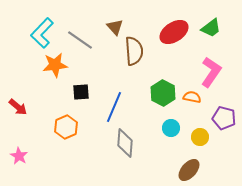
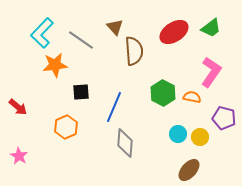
gray line: moved 1 px right
cyan circle: moved 7 px right, 6 px down
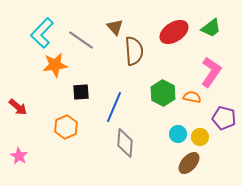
brown ellipse: moved 7 px up
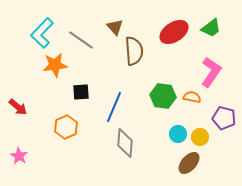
green hexagon: moved 3 px down; rotated 20 degrees counterclockwise
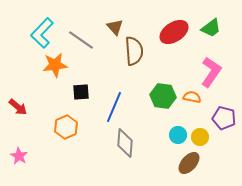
cyan circle: moved 1 px down
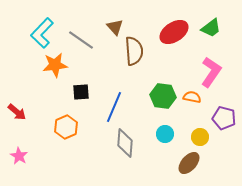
red arrow: moved 1 px left, 5 px down
cyan circle: moved 13 px left, 1 px up
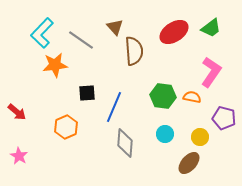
black square: moved 6 px right, 1 px down
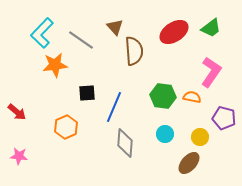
pink star: rotated 24 degrees counterclockwise
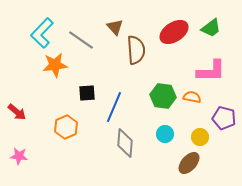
brown semicircle: moved 2 px right, 1 px up
pink L-shape: moved 1 px up; rotated 56 degrees clockwise
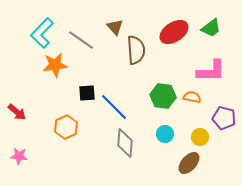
blue line: rotated 68 degrees counterclockwise
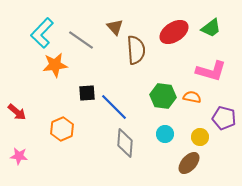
pink L-shape: rotated 16 degrees clockwise
orange hexagon: moved 4 px left, 2 px down
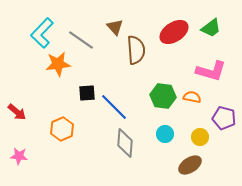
orange star: moved 3 px right, 1 px up
brown ellipse: moved 1 px right, 2 px down; rotated 15 degrees clockwise
